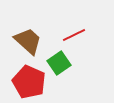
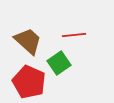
red line: rotated 20 degrees clockwise
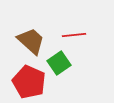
brown trapezoid: moved 3 px right
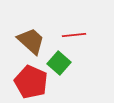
green square: rotated 15 degrees counterclockwise
red pentagon: moved 2 px right
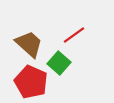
red line: rotated 30 degrees counterclockwise
brown trapezoid: moved 2 px left, 3 px down
